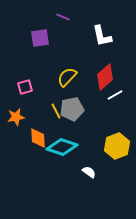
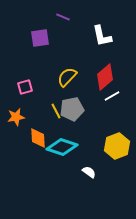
white line: moved 3 px left, 1 px down
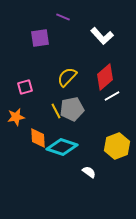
white L-shape: rotated 30 degrees counterclockwise
